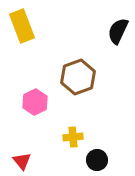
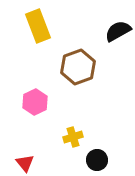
yellow rectangle: moved 16 px right
black semicircle: rotated 36 degrees clockwise
brown hexagon: moved 10 px up
yellow cross: rotated 12 degrees counterclockwise
red triangle: moved 3 px right, 2 px down
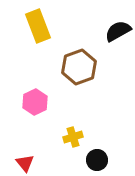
brown hexagon: moved 1 px right
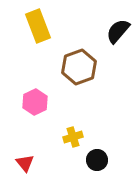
black semicircle: rotated 20 degrees counterclockwise
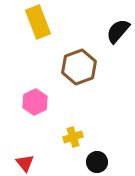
yellow rectangle: moved 4 px up
black circle: moved 2 px down
